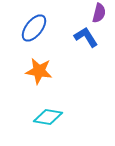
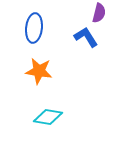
blue ellipse: rotated 32 degrees counterclockwise
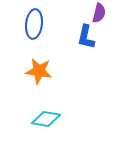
blue ellipse: moved 4 px up
blue L-shape: rotated 135 degrees counterclockwise
cyan diamond: moved 2 px left, 2 px down
